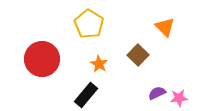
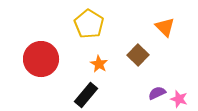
red circle: moved 1 px left
pink star: moved 1 px down; rotated 24 degrees clockwise
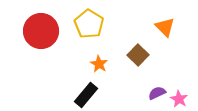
red circle: moved 28 px up
pink star: rotated 12 degrees clockwise
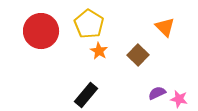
orange star: moved 13 px up
pink star: rotated 18 degrees counterclockwise
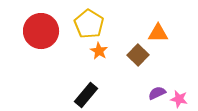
orange triangle: moved 7 px left, 6 px down; rotated 45 degrees counterclockwise
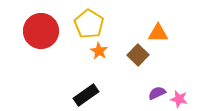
black rectangle: rotated 15 degrees clockwise
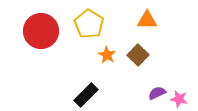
orange triangle: moved 11 px left, 13 px up
orange star: moved 8 px right, 4 px down
black rectangle: rotated 10 degrees counterclockwise
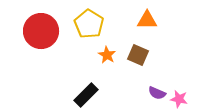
brown square: rotated 20 degrees counterclockwise
purple semicircle: rotated 132 degrees counterclockwise
